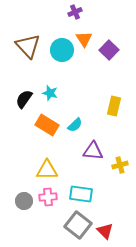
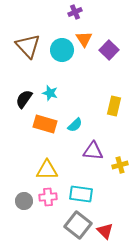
orange rectangle: moved 2 px left, 1 px up; rotated 15 degrees counterclockwise
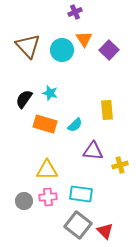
yellow rectangle: moved 7 px left, 4 px down; rotated 18 degrees counterclockwise
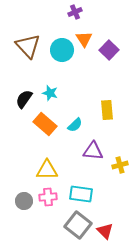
orange rectangle: rotated 25 degrees clockwise
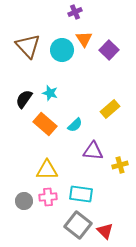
yellow rectangle: moved 3 px right, 1 px up; rotated 54 degrees clockwise
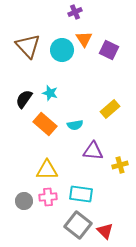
purple square: rotated 18 degrees counterclockwise
cyan semicircle: rotated 35 degrees clockwise
